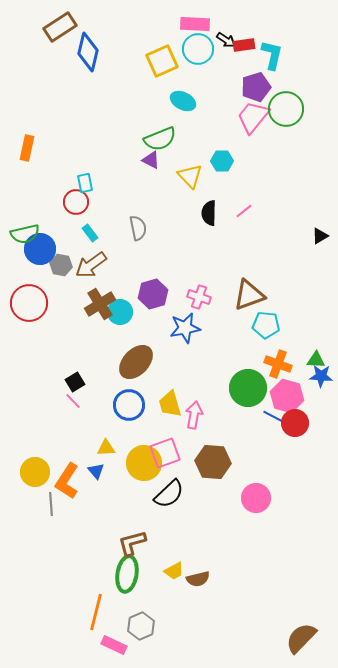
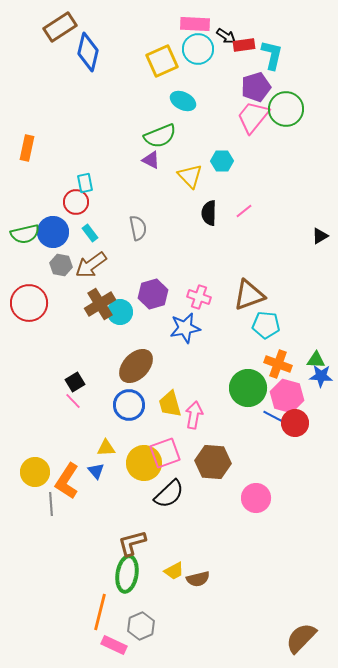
black arrow at (226, 40): moved 4 px up
green semicircle at (160, 139): moved 3 px up
blue circle at (40, 249): moved 13 px right, 17 px up
brown ellipse at (136, 362): moved 4 px down
orange line at (96, 612): moved 4 px right
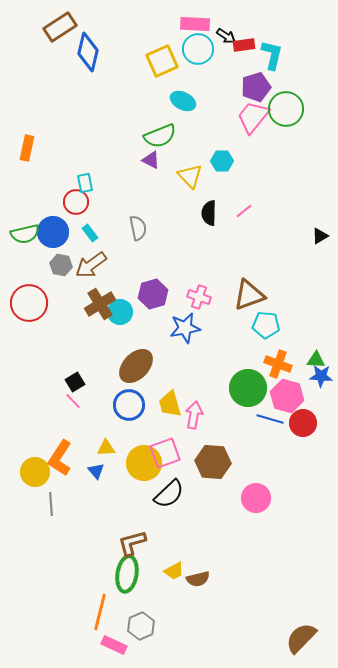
blue line at (276, 418): moved 6 px left, 1 px down; rotated 12 degrees counterclockwise
red circle at (295, 423): moved 8 px right
orange L-shape at (67, 481): moved 7 px left, 23 px up
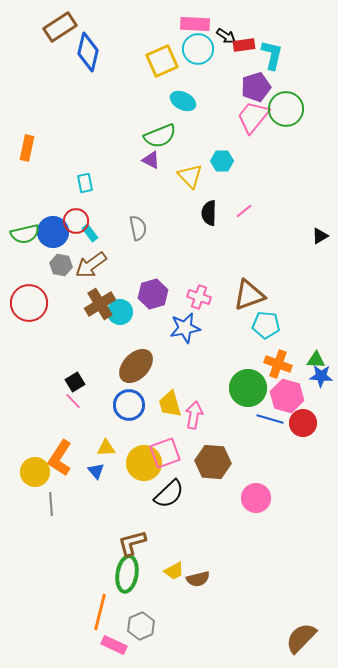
red circle at (76, 202): moved 19 px down
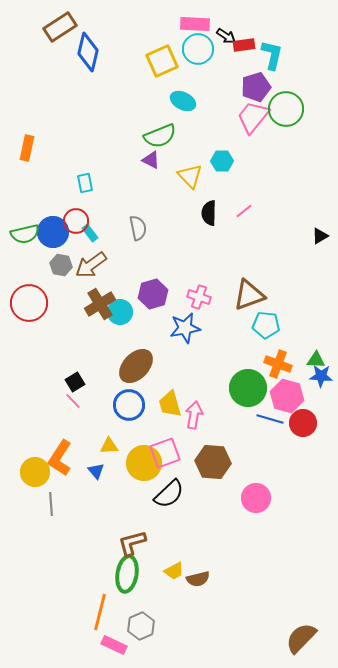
yellow triangle at (106, 448): moved 3 px right, 2 px up
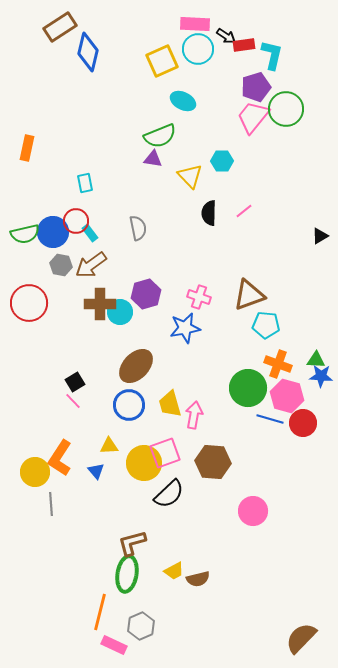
purple triangle at (151, 160): moved 2 px right, 1 px up; rotated 18 degrees counterclockwise
purple hexagon at (153, 294): moved 7 px left
brown cross at (100, 304): rotated 32 degrees clockwise
pink circle at (256, 498): moved 3 px left, 13 px down
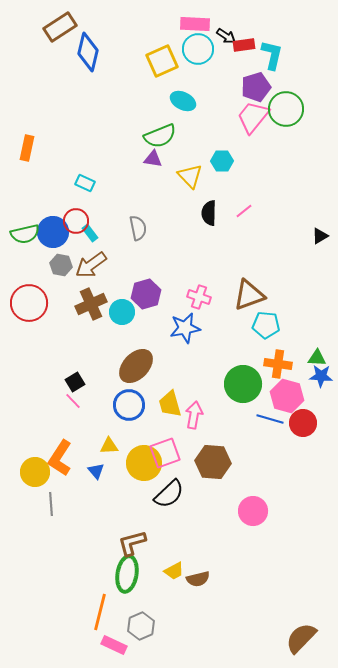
cyan rectangle at (85, 183): rotated 54 degrees counterclockwise
brown cross at (100, 304): moved 9 px left; rotated 24 degrees counterclockwise
cyan circle at (120, 312): moved 2 px right
green triangle at (316, 360): moved 1 px right, 2 px up
orange cross at (278, 364): rotated 12 degrees counterclockwise
green circle at (248, 388): moved 5 px left, 4 px up
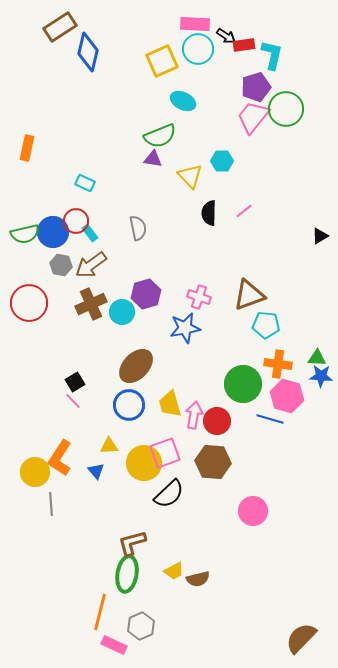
red circle at (303, 423): moved 86 px left, 2 px up
